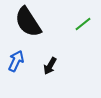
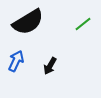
black semicircle: rotated 88 degrees counterclockwise
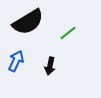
green line: moved 15 px left, 9 px down
black arrow: rotated 18 degrees counterclockwise
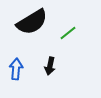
black semicircle: moved 4 px right
blue arrow: moved 8 px down; rotated 20 degrees counterclockwise
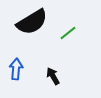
black arrow: moved 3 px right, 10 px down; rotated 138 degrees clockwise
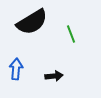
green line: moved 3 px right, 1 px down; rotated 72 degrees counterclockwise
black arrow: moved 1 px right; rotated 114 degrees clockwise
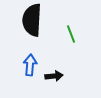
black semicircle: moved 2 px up; rotated 124 degrees clockwise
blue arrow: moved 14 px right, 4 px up
